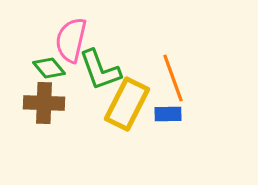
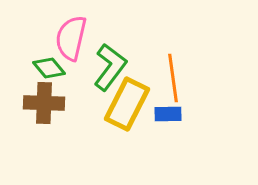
pink semicircle: moved 2 px up
green L-shape: moved 10 px right, 3 px up; rotated 123 degrees counterclockwise
orange line: rotated 12 degrees clockwise
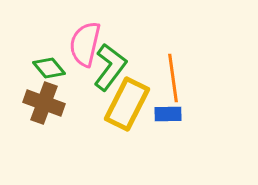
pink semicircle: moved 14 px right, 6 px down
brown cross: rotated 18 degrees clockwise
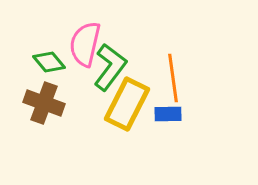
green diamond: moved 6 px up
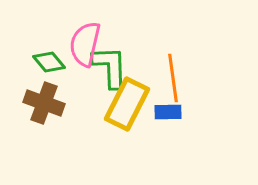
green L-shape: rotated 39 degrees counterclockwise
blue rectangle: moved 2 px up
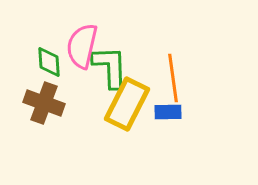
pink semicircle: moved 3 px left, 2 px down
green diamond: rotated 36 degrees clockwise
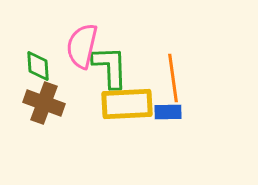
green diamond: moved 11 px left, 4 px down
yellow rectangle: rotated 60 degrees clockwise
